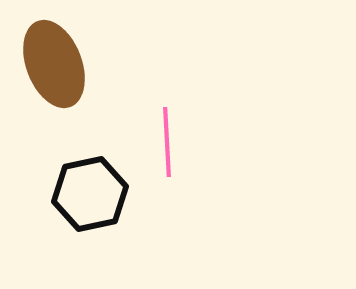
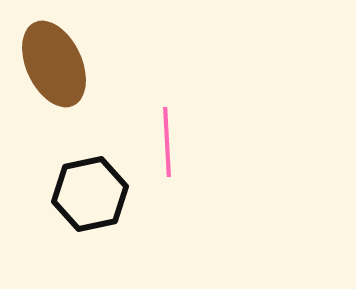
brown ellipse: rotated 4 degrees counterclockwise
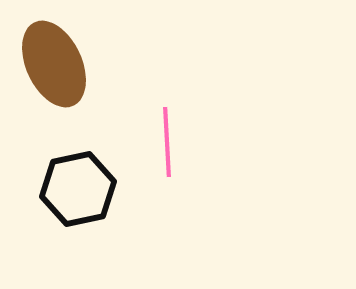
black hexagon: moved 12 px left, 5 px up
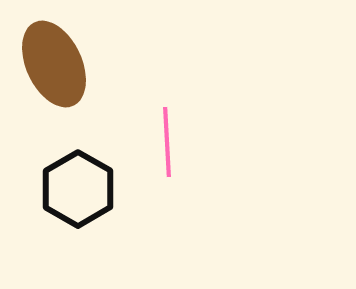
black hexagon: rotated 18 degrees counterclockwise
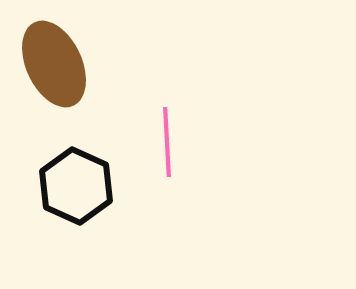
black hexagon: moved 2 px left, 3 px up; rotated 6 degrees counterclockwise
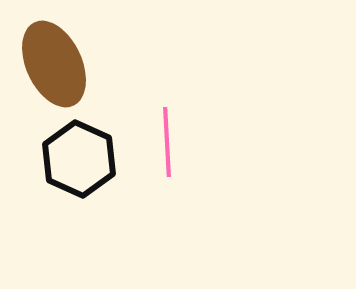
black hexagon: moved 3 px right, 27 px up
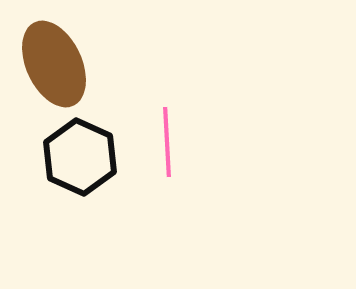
black hexagon: moved 1 px right, 2 px up
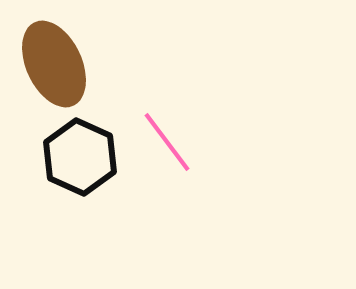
pink line: rotated 34 degrees counterclockwise
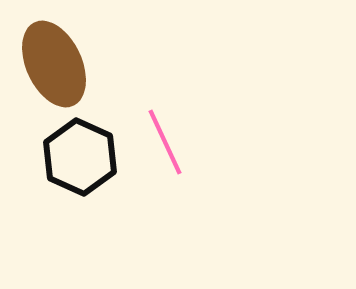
pink line: moved 2 px left; rotated 12 degrees clockwise
